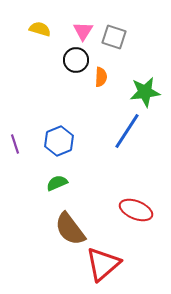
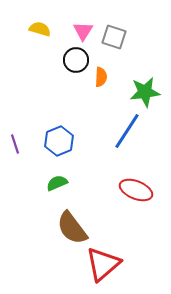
red ellipse: moved 20 px up
brown semicircle: moved 2 px right, 1 px up
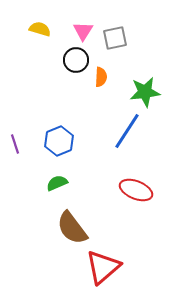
gray square: moved 1 px right, 1 px down; rotated 30 degrees counterclockwise
red triangle: moved 3 px down
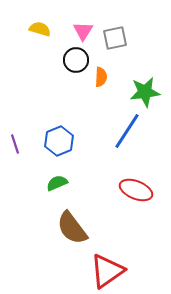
red triangle: moved 4 px right, 4 px down; rotated 6 degrees clockwise
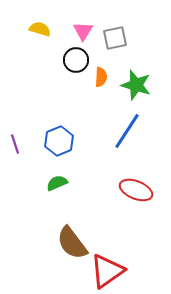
green star: moved 9 px left, 7 px up; rotated 24 degrees clockwise
brown semicircle: moved 15 px down
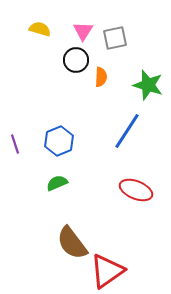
green star: moved 12 px right
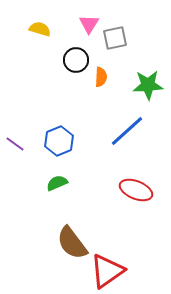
pink triangle: moved 6 px right, 7 px up
green star: rotated 20 degrees counterclockwise
blue line: rotated 15 degrees clockwise
purple line: rotated 36 degrees counterclockwise
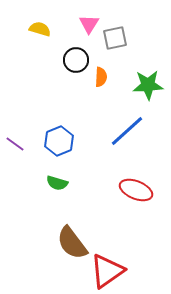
green semicircle: rotated 140 degrees counterclockwise
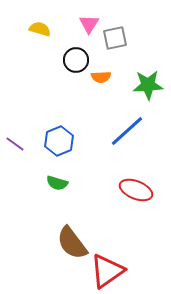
orange semicircle: rotated 84 degrees clockwise
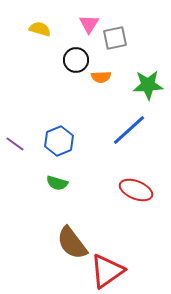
blue line: moved 2 px right, 1 px up
